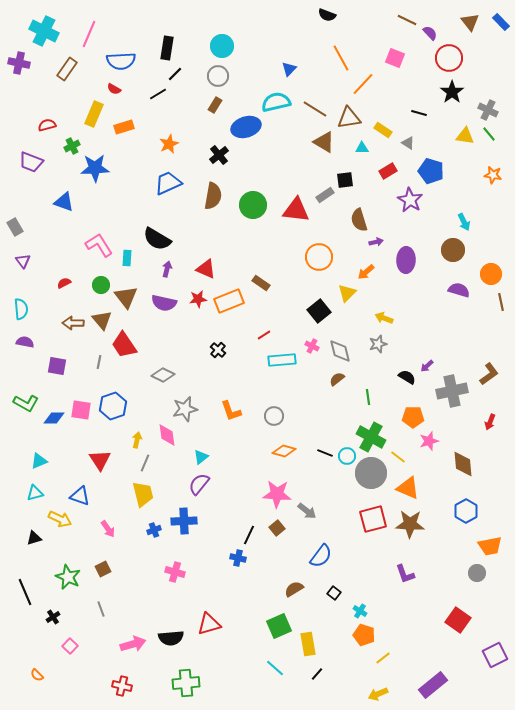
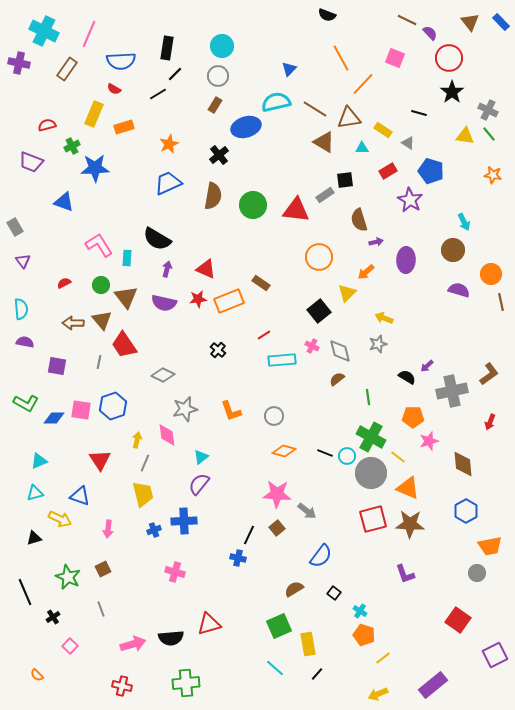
pink arrow at (108, 529): rotated 42 degrees clockwise
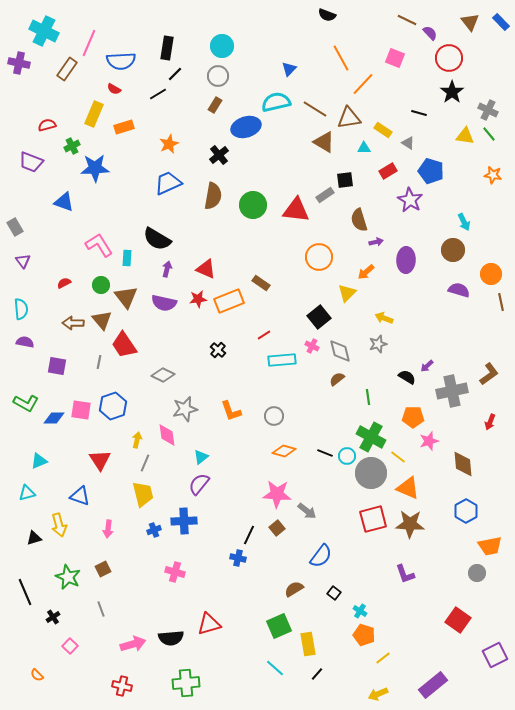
pink line at (89, 34): moved 9 px down
cyan triangle at (362, 148): moved 2 px right
black square at (319, 311): moved 6 px down
cyan triangle at (35, 493): moved 8 px left
yellow arrow at (60, 519): moved 1 px left, 6 px down; rotated 50 degrees clockwise
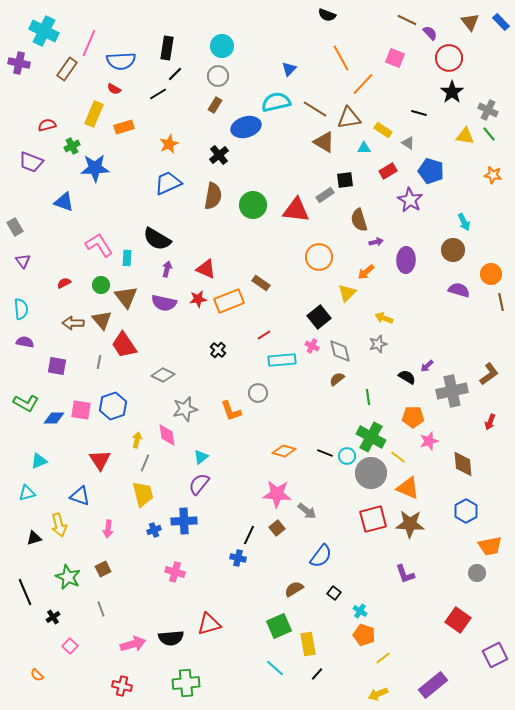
gray circle at (274, 416): moved 16 px left, 23 px up
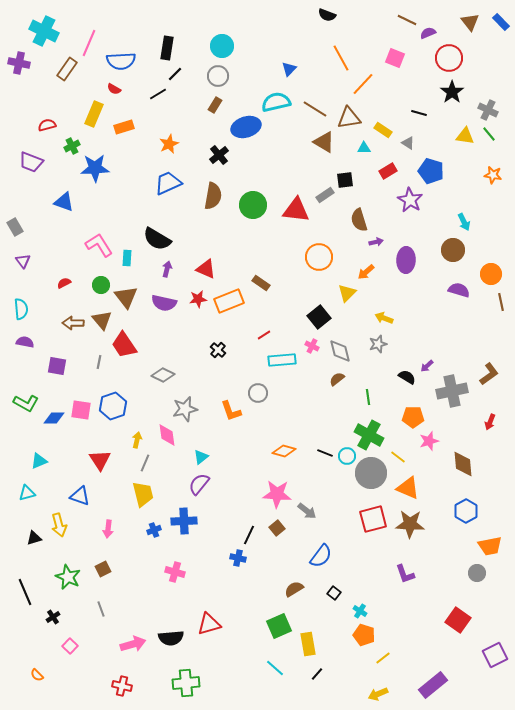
purple semicircle at (430, 33): moved 2 px left; rotated 70 degrees counterclockwise
green cross at (371, 437): moved 2 px left, 2 px up
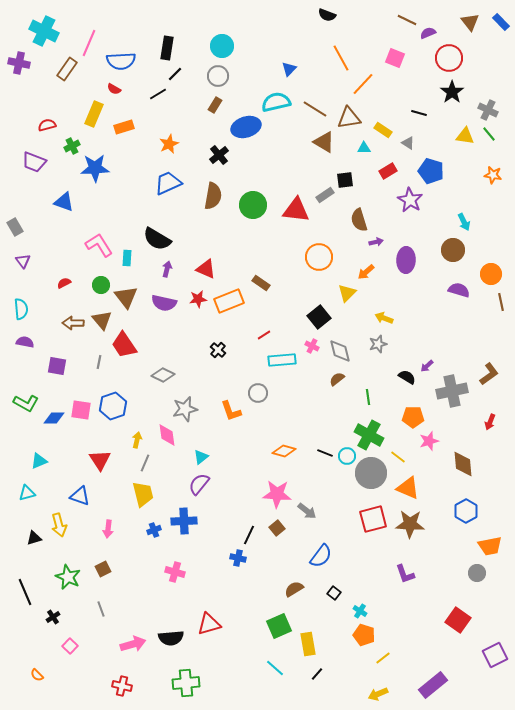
purple trapezoid at (31, 162): moved 3 px right
